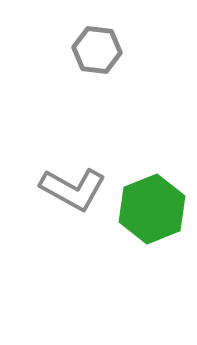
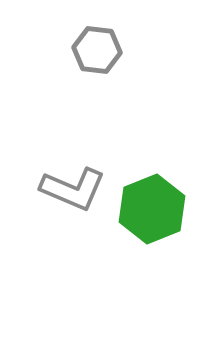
gray L-shape: rotated 6 degrees counterclockwise
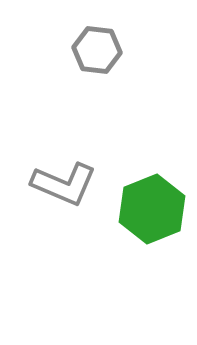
gray L-shape: moved 9 px left, 5 px up
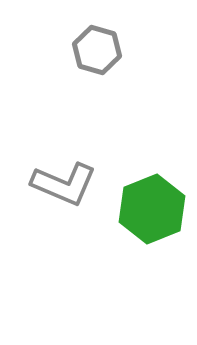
gray hexagon: rotated 9 degrees clockwise
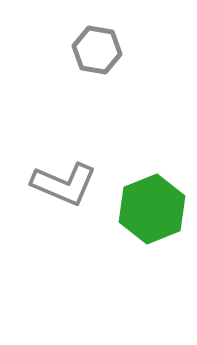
gray hexagon: rotated 6 degrees counterclockwise
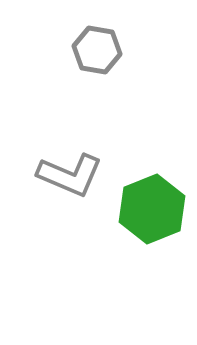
gray L-shape: moved 6 px right, 9 px up
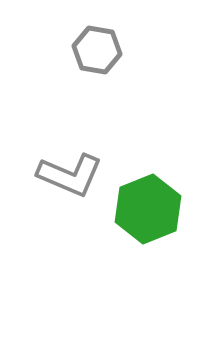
green hexagon: moved 4 px left
